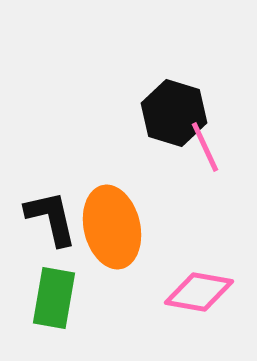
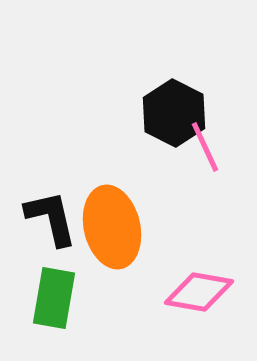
black hexagon: rotated 10 degrees clockwise
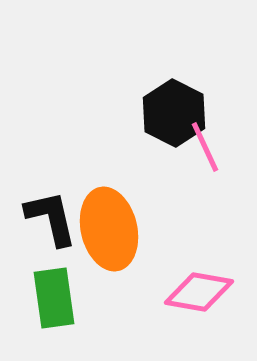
orange ellipse: moved 3 px left, 2 px down
green rectangle: rotated 18 degrees counterclockwise
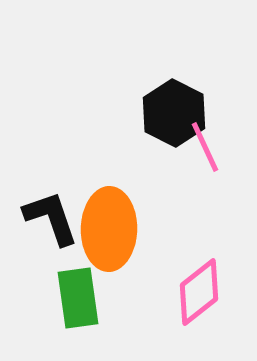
black L-shape: rotated 6 degrees counterclockwise
orange ellipse: rotated 14 degrees clockwise
pink diamond: rotated 48 degrees counterclockwise
green rectangle: moved 24 px right
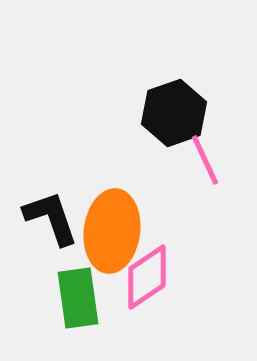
black hexagon: rotated 14 degrees clockwise
pink line: moved 13 px down
orange ellipse: moved 3 px right, 2 px down; rotated 6 degrees clockwise
pink diamond: moved 52 px left, 15 px up; rotated 4 degrees clockwise
